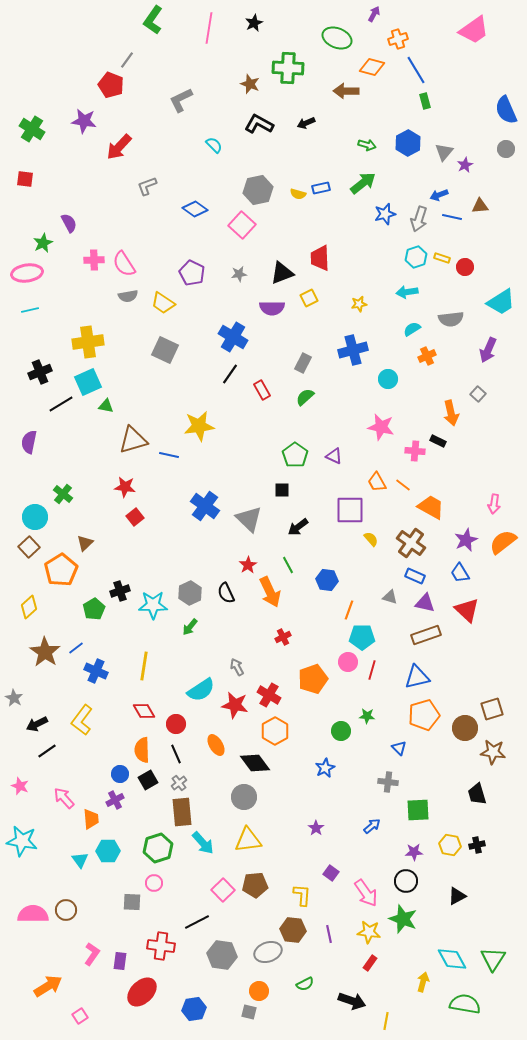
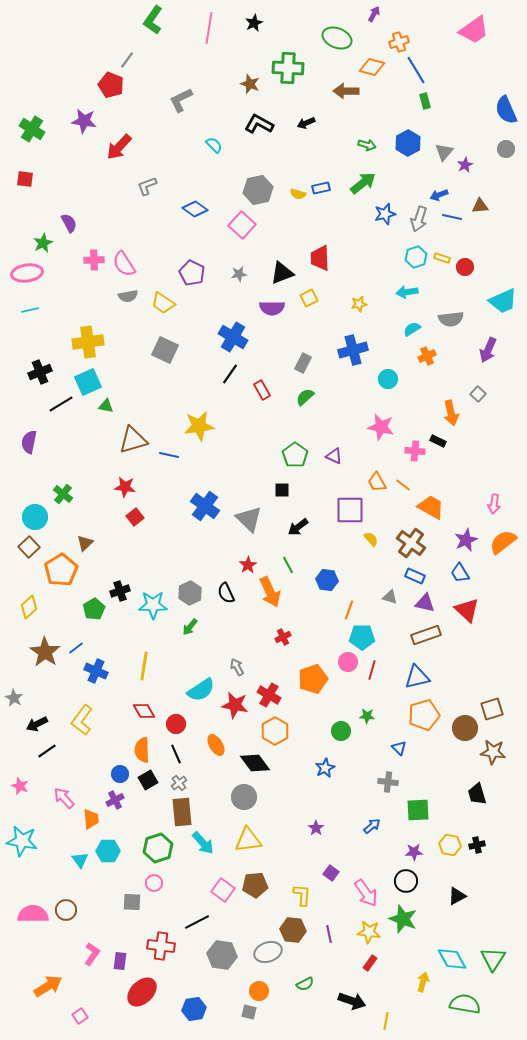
orange cross at (398, 39): moved 1 px right, 3 px down
cyan trapezoid at (501, 302): moved 2 px right, 1 px up; rotated 8 degrees clockwise
pink square at (223, 890): rotated 10 degrees counterclockwise
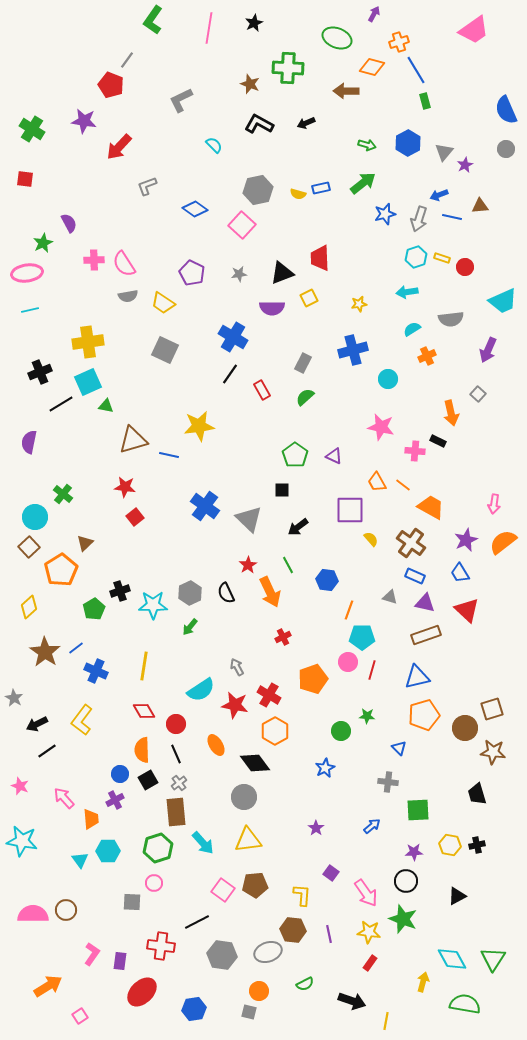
brown rectangle at (182, 812): moved 6 px left
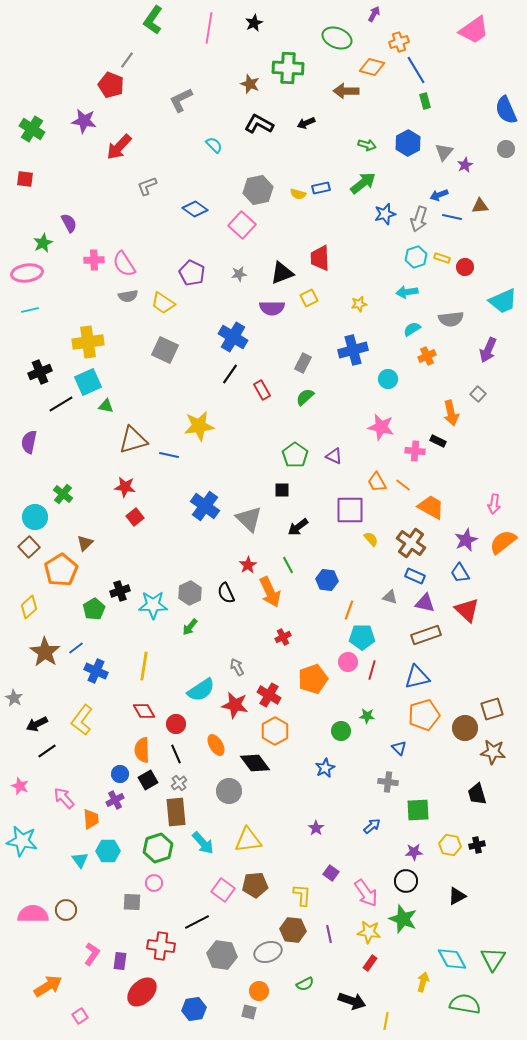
gray circle at (244, 797): moved 15 px left, 6 px up
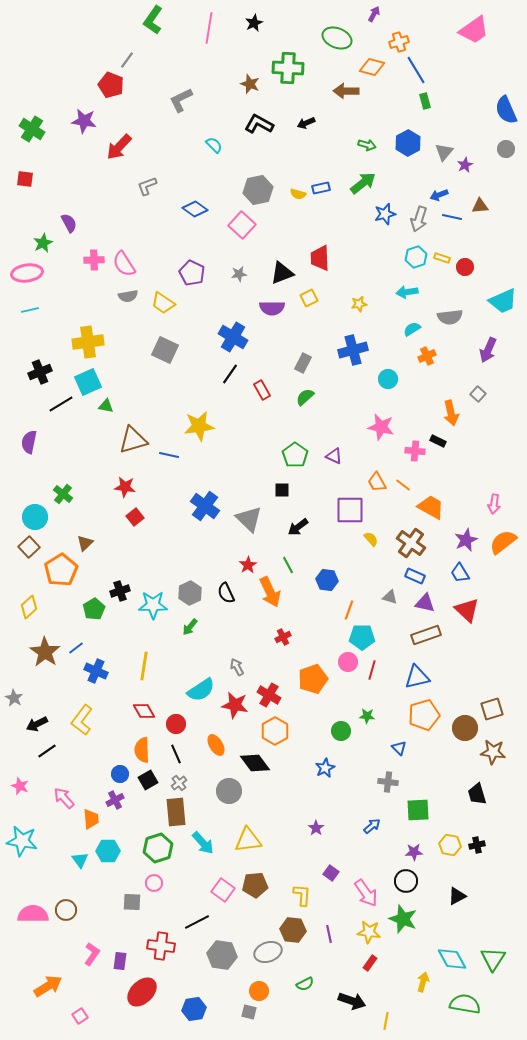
gray semicircle at (451, 319): moved 1 px left, 2 px up
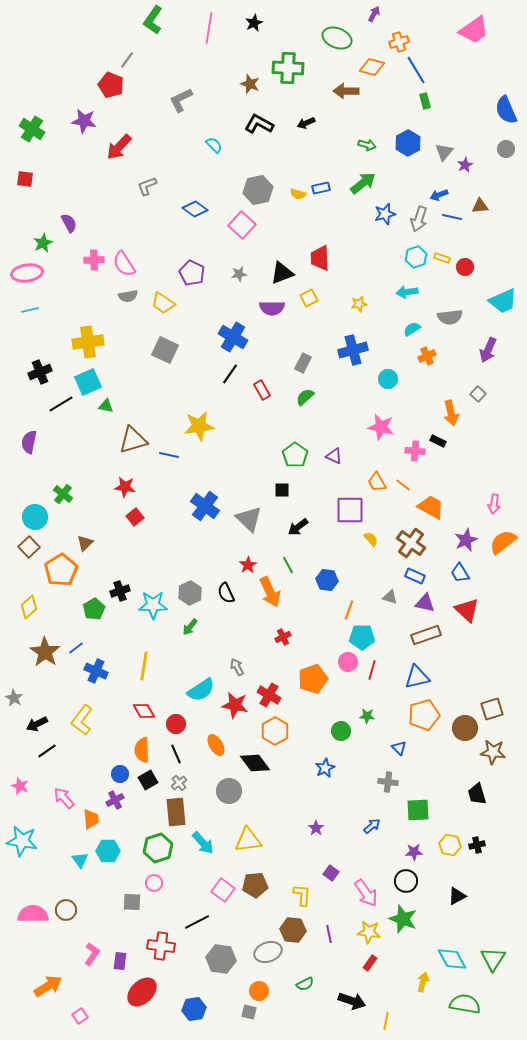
gray hexagon at (222, 955): moved 1 px left, 4 px down
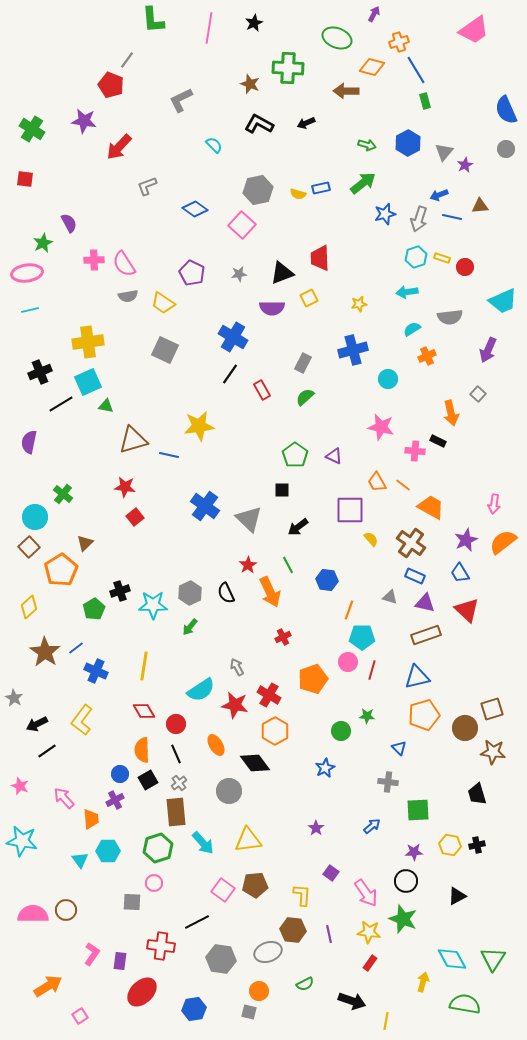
green L-shape at (153, 20): rotated 40 degrees counterclockwise
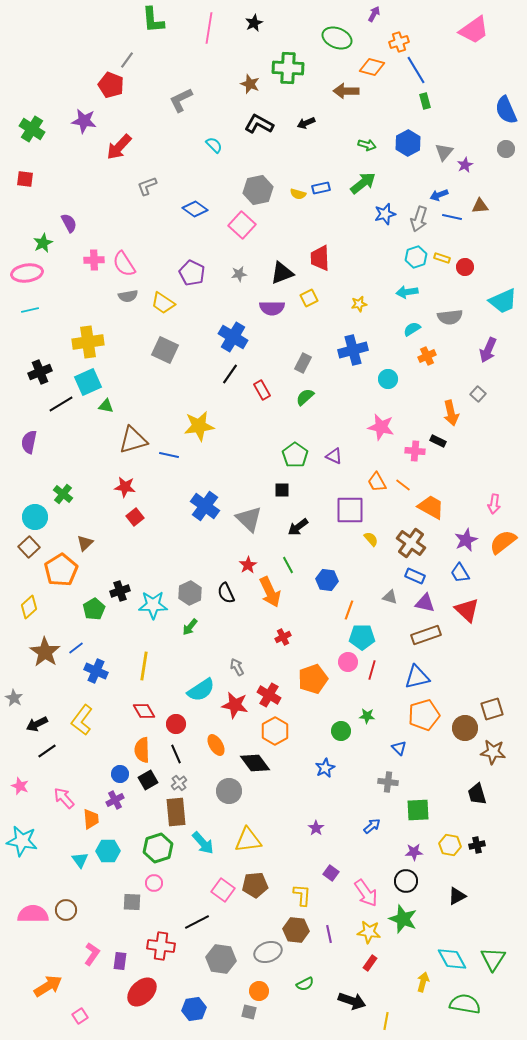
brown hexagon at (293, 930): moved 3 px right
